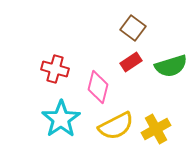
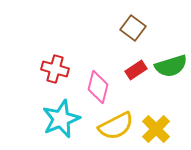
red rectangle: moved 5 px right, 8 px down
cyan star: rotated 12 degrees clockwise
yellow cross: rotated 16 degrees counterclockwise
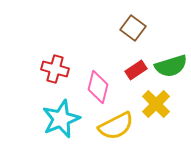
yellow cross: moved 25 px up
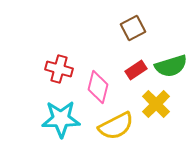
brown square: rotated 25 degrees clockwise
red cross: moved 4 px right
cyan star: rotated 21 degrees clockwise
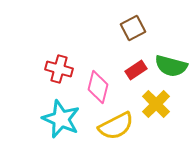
green semicircle: rotated 32 degrees clockwise
cyan star: rotated 24 degrees clockwise
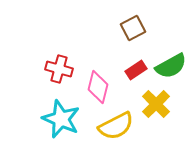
green semicircle: rotated 44 degrees counterclockwise
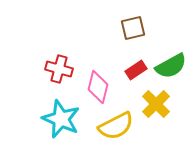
brown square: rotated 15 degrees clockwise
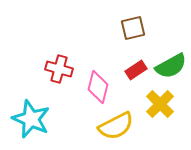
yellow cross: moved 4 px right
cyan star: moved 30 px left
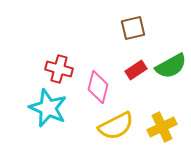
yellow cross: moved 2 px right, 23 px down; rotated 20 degrees clockwise
cyan star: moved 17 px right, 11 px up
